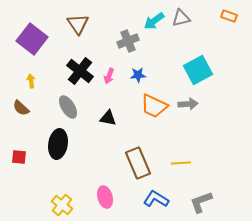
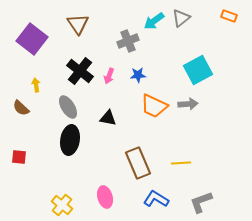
gray triangle: rotated 24 degrees counterclockwise
yellow arrow: moved 5 px right, 4 px down
black ellipse: moved 12 px right, 4 px up
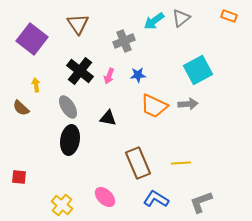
gray cross: moved 4 px left
red square: moved 20 px down
pink ellipse: rotated 30 degrees counterclockwise
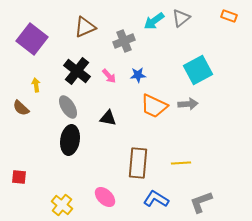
brown triangle: moved 7 px right, 3 px down; rotated 40 degrees clockwise
black cross: moved 3 px left
pink arrow: rotated 63 degrees counterclockwise
brown rectangle: rotated 28 degrees clockwise
